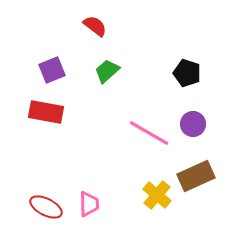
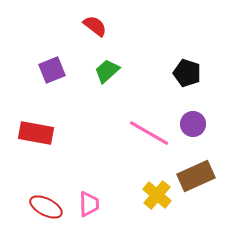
red rectangle: moved 10 px left, 21 px down
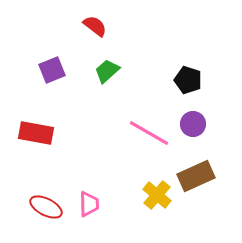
black pentagon: moved 1 px right, 7 px down
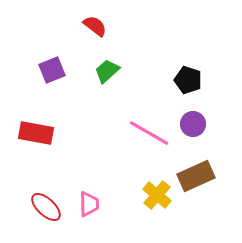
red ellipse: rotated 16 degrees clockwise
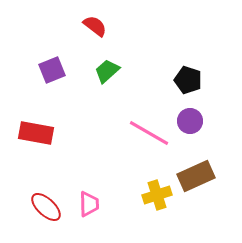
purple circle: moved 3 px left, 3 px up
yellow cross: rotated 32 degrees clockwise
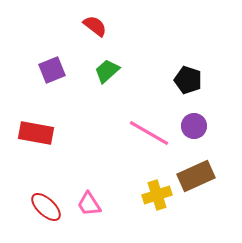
purple circle: moved 4 px right, 5 px down
pink trapezoid: rotated 148 degrees clockwise
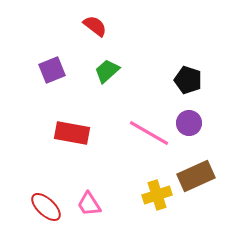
purple circle: moved 5 px left, 3 px up
red rectangle: moved 36 px right
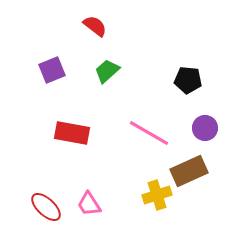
black pentagon: rotated 12 degrees counterclockwise
purple circle: moved 16 px right, 5 px down
brown rectangle: moved 7 px left, 5 px up
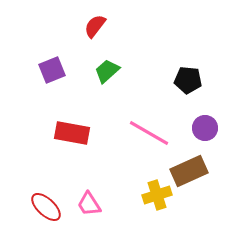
red semicircle: rotated 90 degrees counterclockwise
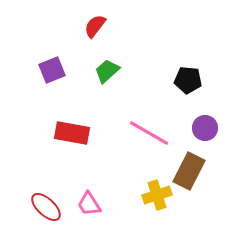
brown rectangle: rotated 39 degrees counterclockwise
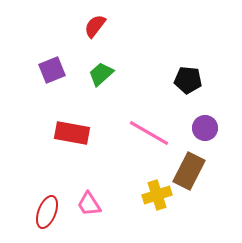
green trapezoid: moved 6 px left, 3 px down
red ellipse: moved 1 px right, 5 px down; rotated 68 degrees clockwise
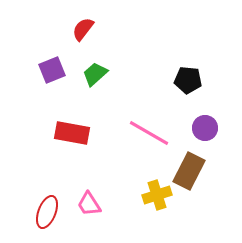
red semicircle: moved 12 px left, 3 px down
green trapezoid: moved 6 px left
